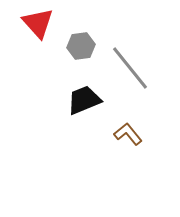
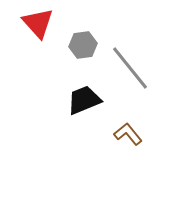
gray hexagon: moved 2 px right, 1 px up
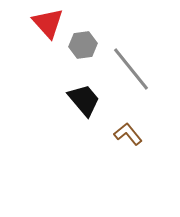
red triangle: moved 10 px right
gray line: moved 1 px right, 1 px down
black trapezoid: rotated 72 degrees clockwise
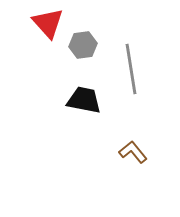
gray line: rotated 30 degrees clockwise
black trapezoid: rotated 39 degrees counterclockwise
brown L-shape: moved 5 px right, 18 px down
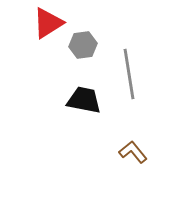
red triangle: rotated 40 degrees clockwise
gray line: moved 2 px left, 5 px down
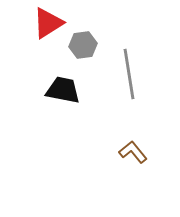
black trapezoid: moved 21 px left, 10 px up
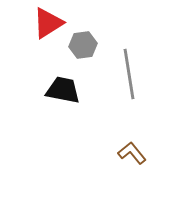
brown L-shape: moved 1 px left, 1 px down
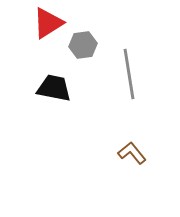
black trapezoid: moved 9 px left, 2 px up
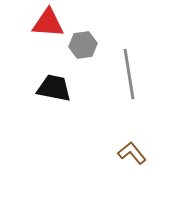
red triangle: rotated 36 degrees clockwise
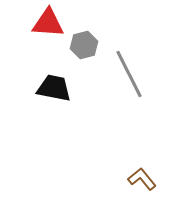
gray hexagon: moved 1 px right; rotated 8 degrees counterclockwise
gray line: rotated 18 degrees counterclockwise
brown L-shape: moved 10 px right, 26 px down
